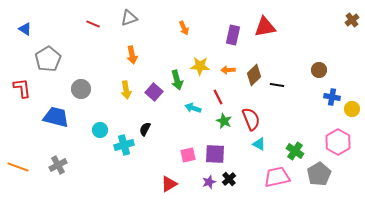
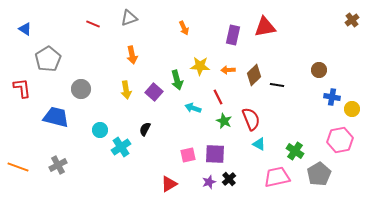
pink hexagon at (338, 142): moved 2 px right, 2 px up; rotated 20 degrees clockwise
cyan cross at (124, 145): moved 3 px left, 2 px down; rotated 18 degrees counterclockwise
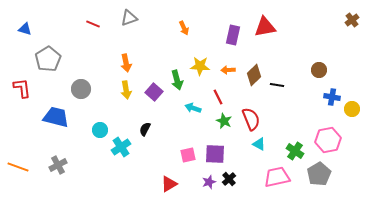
blue triangle at (25, 29): rotated 16 degrees counterclockwise
orange arrow at (132, 55): moved 6 px left, 8 px down
pink hexagon at (340, 140): moved 12 px left
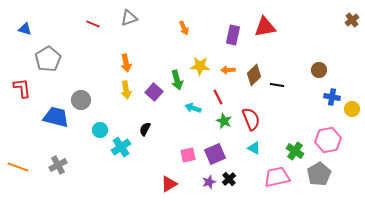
gray circle at (81, 89): moved 11 px down
cyan triangle at (259, 144): moved 5 px left, 4 px down
purple square at (215, 154): rotated 25 degrees counterclockwise
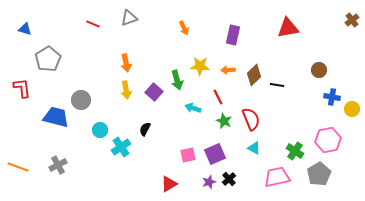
red triangle at (265, 27): moved 23 px right, 1 px down
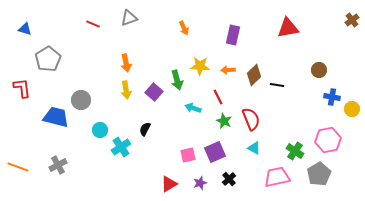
purple square at (215, 154): moved 2 px up
purple star at (209, 182): moved 9 px left, 1 px down
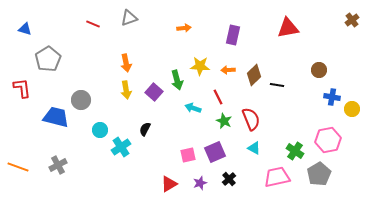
orange arrow at (184, 28): rotated 72 degrees counterclockwise
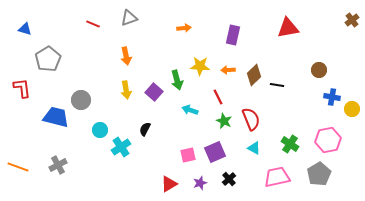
orange arrow at (126, 63): moved 7 px up
cyan arrow at (193, 108): moved 3 px left, 2 px down
green cross at (295, 151): moved 5 px left, 7 px up
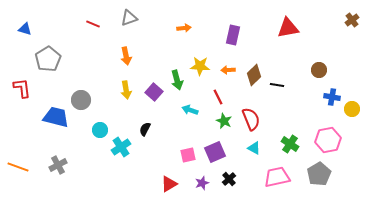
purple star at (200, 183): moved 2 px right
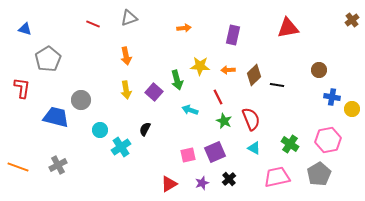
red L-shape at (22, 88): rotated 15 degrees clockwise
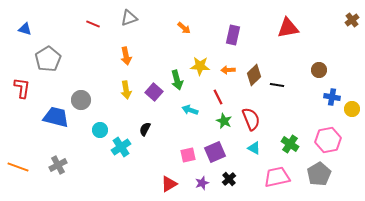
orange arrow at (184, 28): rotated 48 degrees clockwise
